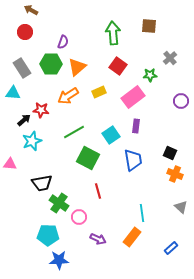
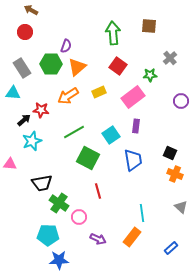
purple semicircle: moved 3 px right, 4 px down
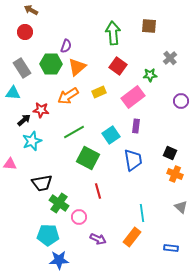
blue rectangle: rotated 48 degrees clockwise
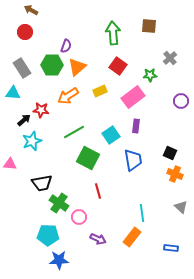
green hexagon: moved 1 px right, 1 px down
yellow rectangle: moved 1 px right, 1 px up
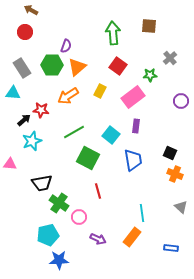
yellow rectangle: rotated 40 degrees counterclockwise
cyan square: rotated 18 degrees counterclockwise
cyan pentagon: rotated 15 degrees counterclockwise
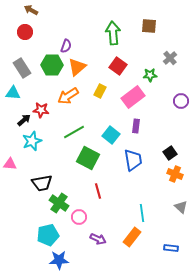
black square: rotated 32 degrees clockwise
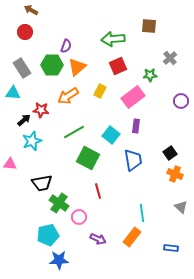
green arrow: moved 6 px down; rotated 90 degrees counterclockwise
red square: rotated 30 degrees clockwise
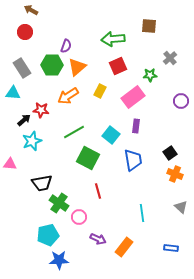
orange rectangle: moved 8 px left, 10 px down
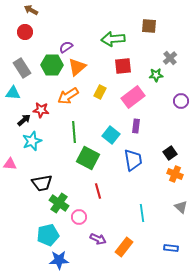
purple semicircle: moved 1 px down; rotated 144 degrees counterclockwise
red square: moved 5 px right; rotated 18 degrees clockwise
green star: moved 6 px right
yellow rectangle: moved 1 px down
green line: rotated 65 degrees counterclockwise
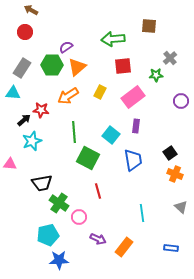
gray rectangle: rotated 66 degrees clockwise
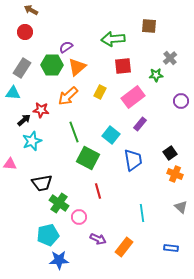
orange arrow: rotated 10 degrees counterclockwise
purple rectangle: moved 4 px right, 2 px up; rotated 32 degrees clockwise
green line: rotated 15 degrees counterclockwise
